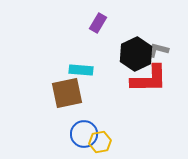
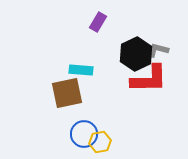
purple rectangle: moved 1 px up
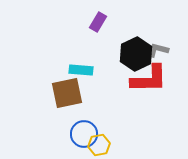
yellow hexagon: moved 1 px left, 3 px down
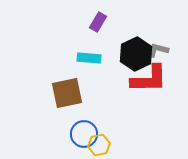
cyan rectangle: moved 8 px right, 12 px up
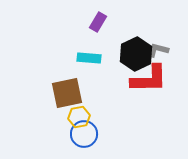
yellow hexagon: moved 20 px left, 28 px up
